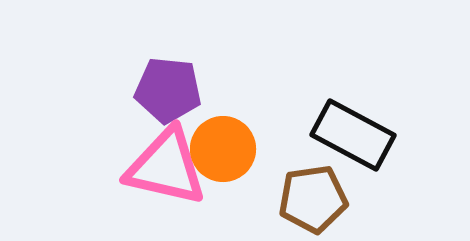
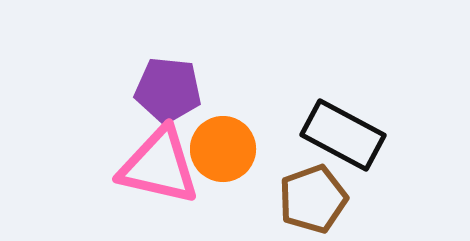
black rectangle: moved 10 px left
pink triangle: moved 7 px left, 1 px up
brown pentagon: rotated 12 degrees counterclockwise
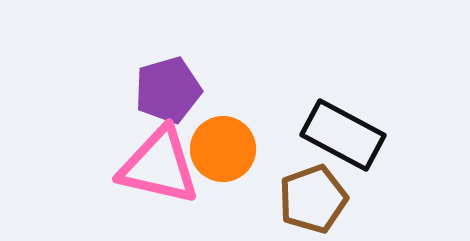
purple pentagon: rotated 22 degrees counterclockwise
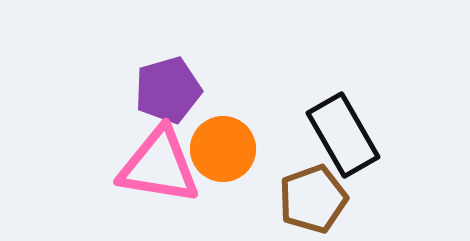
black rectangle: rotated 32 degrees clockwise
pink triangle: rotated 4 degrees counterclockwise
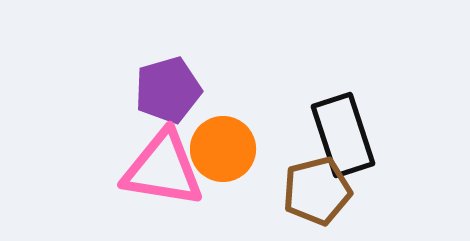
black rectangle: rotated 12 degrees clockwise
pink triangle: moved 4 px right, 3 px down
brown pentagon: moved 4 px right, 8 px up; rotated 6 degrees clockwise
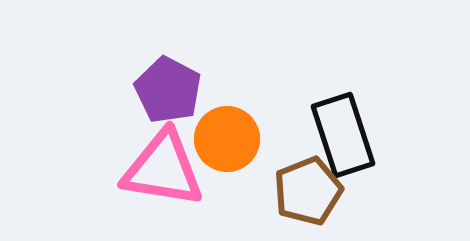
purple pentagon: rotated 28 degrees counterclockwise
orange circle: moved 4 px right, 10 px up
brown pentagon: moved 9 px left; rotated 8 degrees counterclockwise
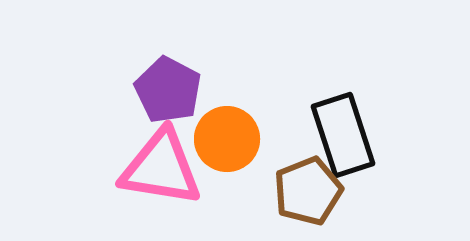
pink triangle: moved 2 px left, 1 px up
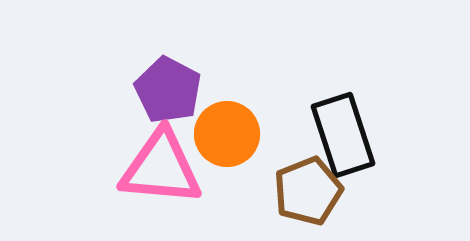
orange circle: moved 5 px up
pink triangle: rotated 4 degrees counterclockwise
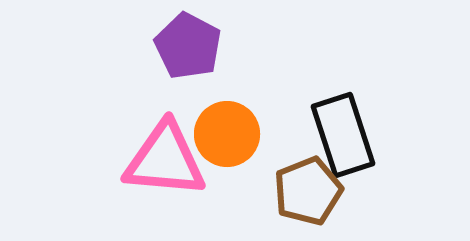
purple pentagon: moved 20 px right, 44 px up
pink triangle: moved 4 px right, 8 px up
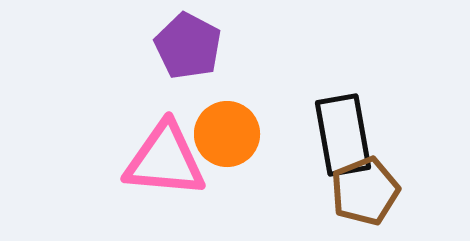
black rectangle: rotated 8 degrees clockwise
brown pentagon: moved 57 px right
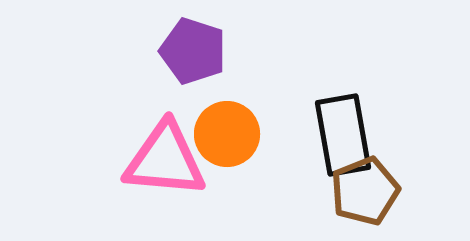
purple pentagon: moved 5 px right, 5 px down; rotated 10 degrees counterclockwise
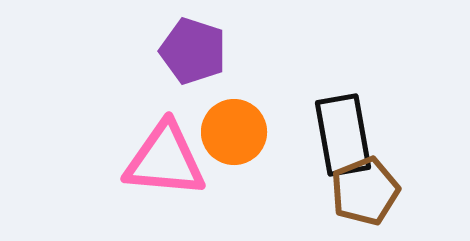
orange circle: moved 7 px right, 2 px up
